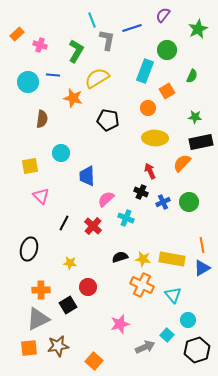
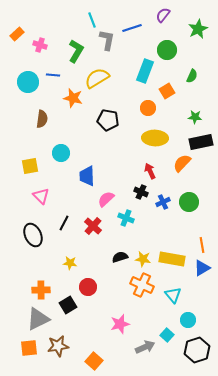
black ellipse at (29, 249): moved 4 px right, 14 px up; rotated 40 degrees counterclockwise
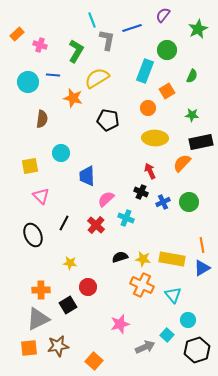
green star at (195, 117): moved 3 px left, 2 px up
red cross at (93, 226): moved 3 px right, 1 px up
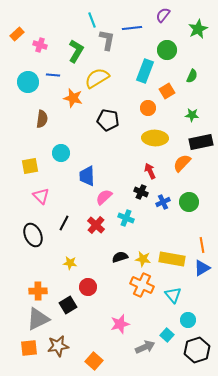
blue line at (132, 28): rotated 12 degrees clockwise
pink semicircle at (106, 199): moved 2 px left, 2 px up
orange cross at (41, 290): moved 3 px left, 1 px down
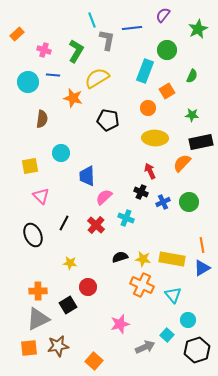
pink cross at (40, 45): moved 4 px right, 5 px down
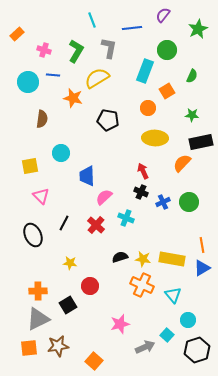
gray L-shape at (107, 40): moved 2 px right, 8 px down
red arrow at (150, 171): moved 7 px left
red circle at (88, 287): moved 2 px right, 1 px up
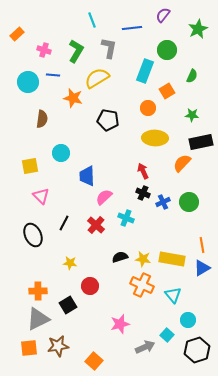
black cross at (141, 192): moved 2 px right, 1 px down
